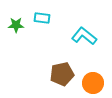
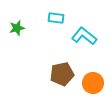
cyan rectangle: moved 14 px right
green star: moved 1 px right, 3 px down; rotated 14 degrees counterclockwise
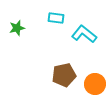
cyan L-shape: moved 2 px up
brown pentagon: moved 2 px right, 1 px down
orange circle: moved 2 px right, 1 px down
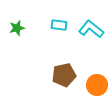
cyan rectangle: moved 3 px right, 7 px down
cyan L-shape: moved 7 px right, 5 px up
orange circle: moved 2 px right, 1 px down
